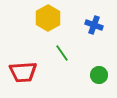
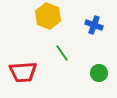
yellow hexagon: moved 2 px up; rotated 10 degrees counterclockwise
green circle: moved 2 px up
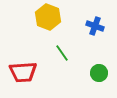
yellow hexagon: moved 1 px down
blue cross: moved 1 px right, 1 px down
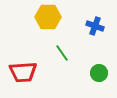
yellow hexagon: rotated 20 degrees counterclockwise
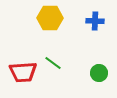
yellow hexagon: moved 2 px right, 1 px down
blue cross: moved 5 px up; rotated 18 degrees counterclockwise
green line: moved 9 px left, 10 px down; rotated 18 degrees counterclockwise
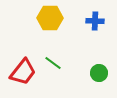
red trapezoid: rotated 48 degrees counterclockwise
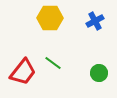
blue cross: rotated 30 degrees counterclockwise
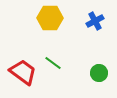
red trapezoid: rotated 92 degrees counterclockwise
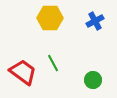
green line: rotated 24 degrees clockwise
green circle: moved 6 px left, 7 px down
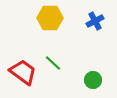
green line: rotated 18 degrees counterclockwise
